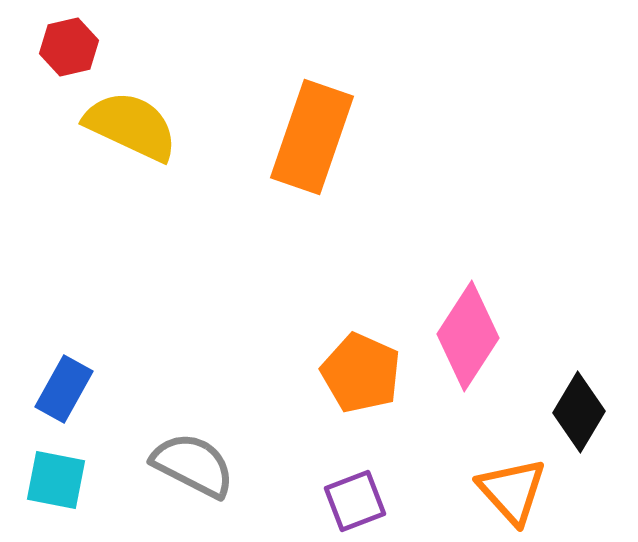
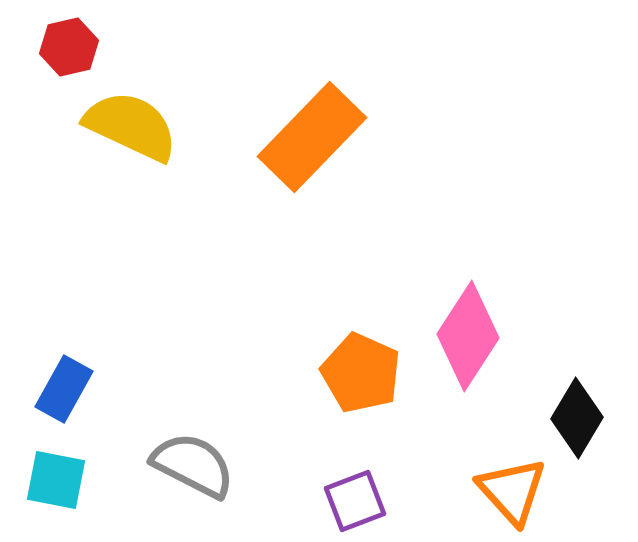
orange rectangle: rotated 25 degrees clockwise
black diamond: moved 2 px left, 6 px down
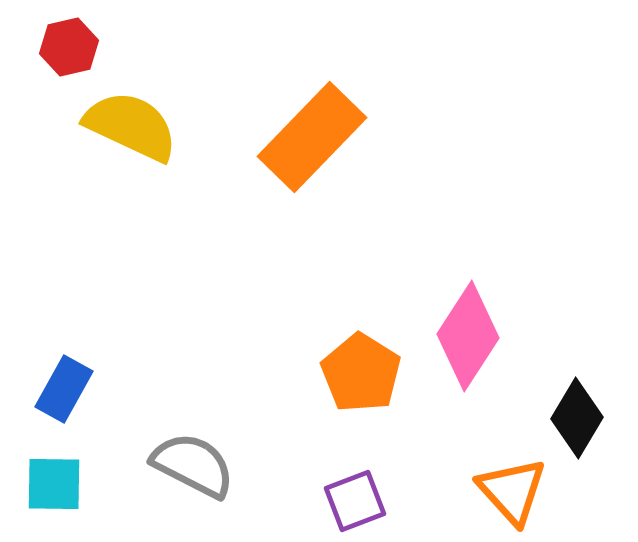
orange pentagon: rotated 8 degrees clockwise
cyan square: moved 2 px left, 4 px down; rotated 10 degrees counterclockwise
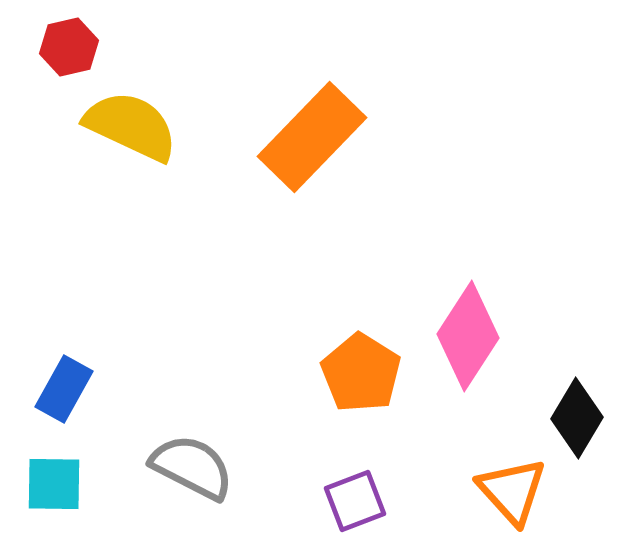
gray semicircle: moved 1 px left, 2 px down
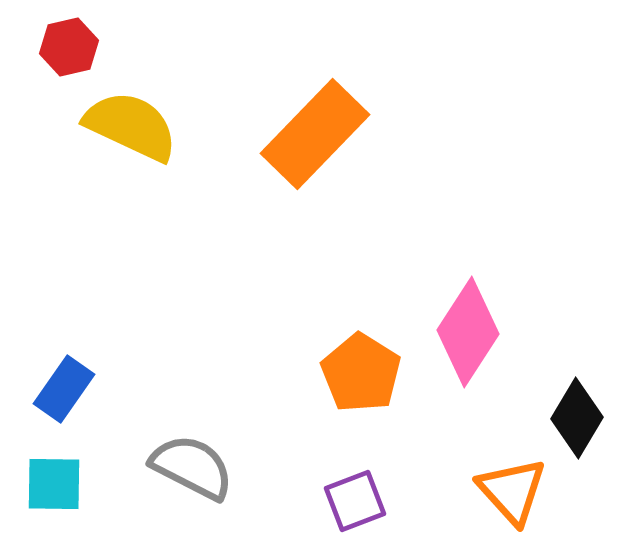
orange rectangle: moved 3 px right, 3 px up
pink diamond: moved 4 px up
blue rectangle: rotated 6 degrees clockwise
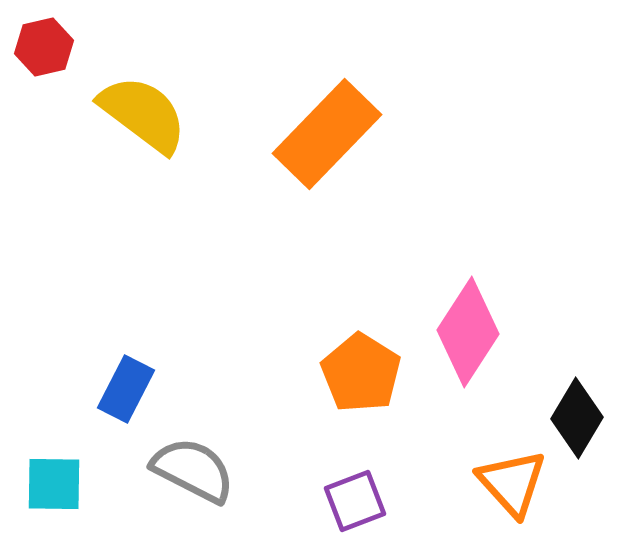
red hexagon: moved 25 px left
yellow semicircle: moved 12 px right, 12 px up; rotated 12 degrees clockwise
orange rectangle: moved 12 px right
blue rectangle: moved 62 px right; rotated 8 degrees counterclockwise
gray semicircle: moved 1 px right, 3 px down
orange triangle: moved 8 px up
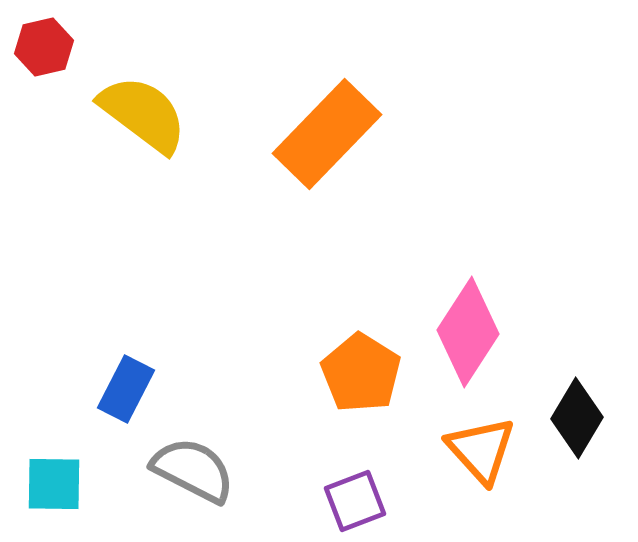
orange triangle: moved 31 px left, 33 px up
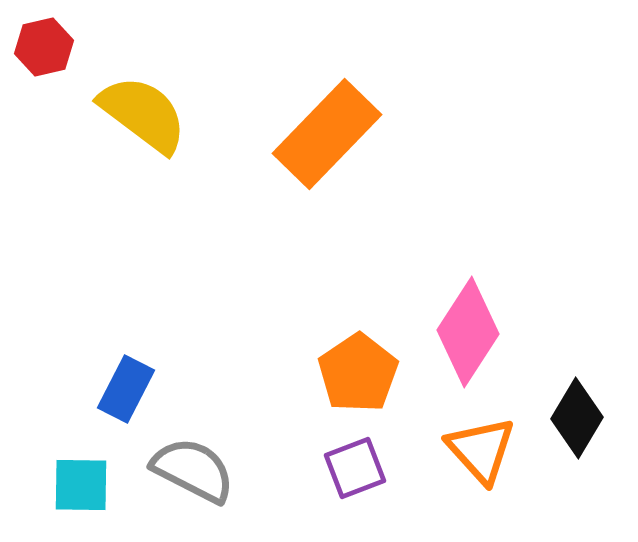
orange pentagon: moved 3 px left; rotated 6 degrees clockwise
cyan square: moved 27 px right, 1 px down
purple square: moved 33 px up
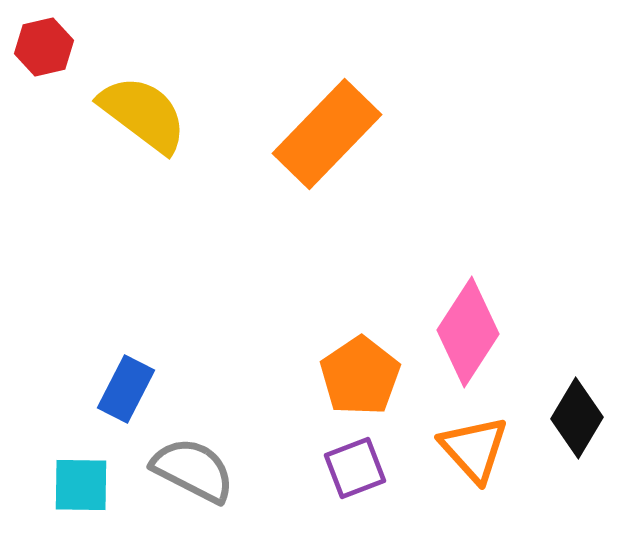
orange pentagon: moved 2 px right, 3 px down
orange triangle: moved 7 px left, 1 px up
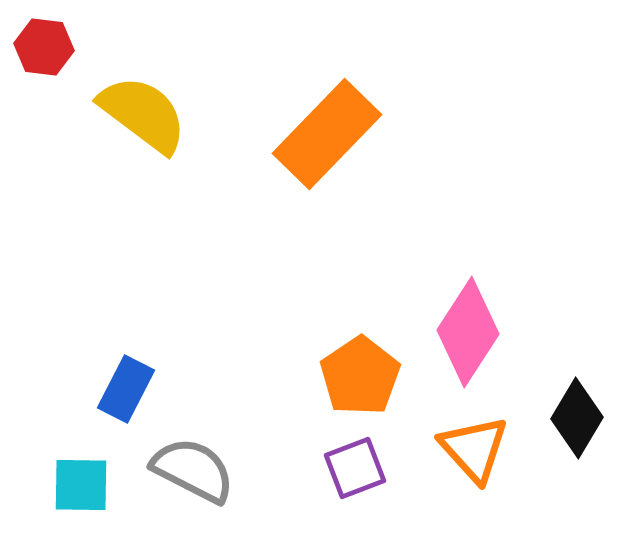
red hexagon: rotated 20 degrees clockwise
